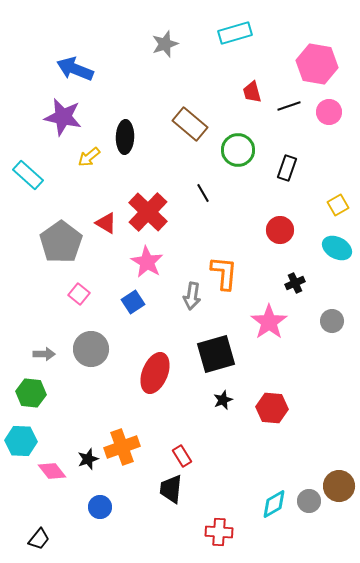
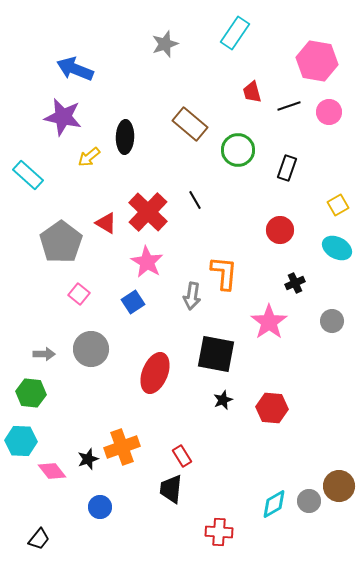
cyan rectangle at (235, 33): rotated 40 degrees counterclockwise
pink hexagon at (317, 64): moved 3 px up
black line at (203, 193): moved 8 px left, 7 px down
black square at (216, 354): rotated 27 degrees clockwise
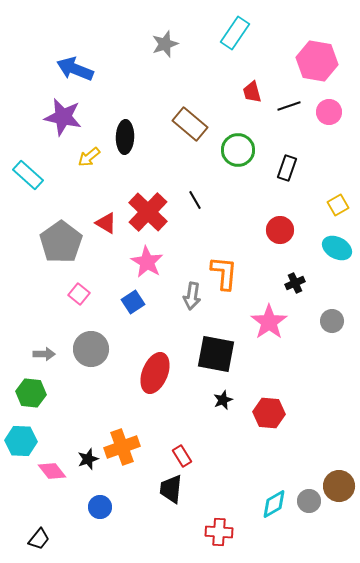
red hexagon at (272, 408): moved 3 px left, 5 px down
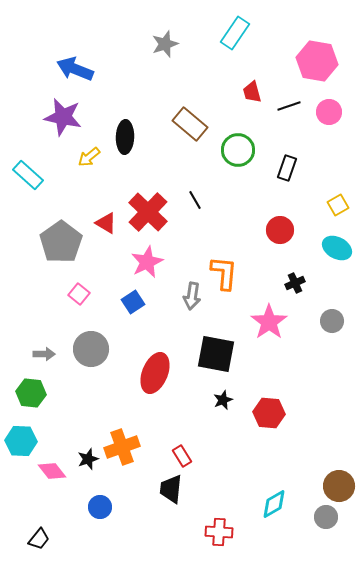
pink star at (147, 262): rotated 16 degrees clockwise
gray circle at (309, 501): moved 17 px right, 16 px down
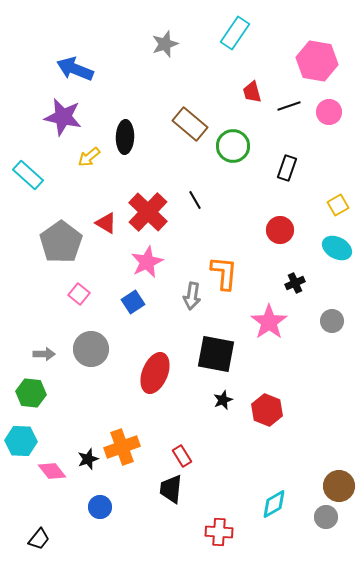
green circle at (238, 150): moved 5 px left, 4 px up
red hexagon at (269, 413): moved 2 px left, 3 px up; rotated 16 degrees clockwise
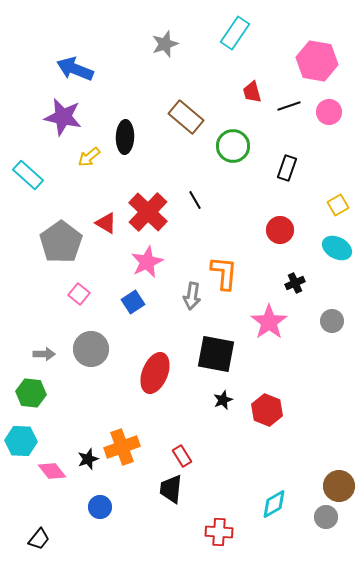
brown rectangle at (190, 124): moved 4 px left, 7 px up
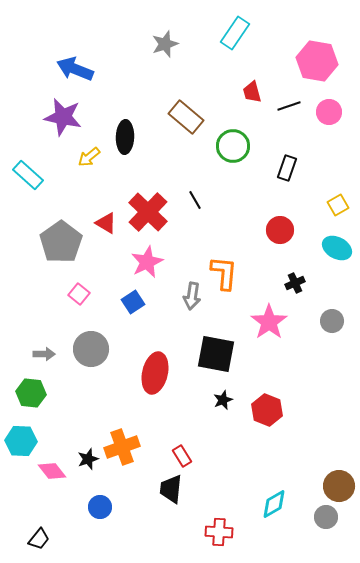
red ellipse at (155, 373): rotated 9 degrees counterclockwise
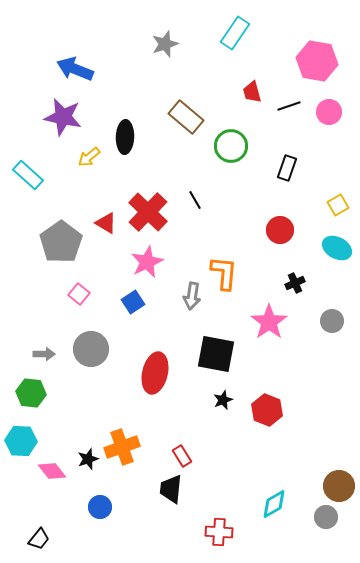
green circle at (233, 146): moved 2 px left
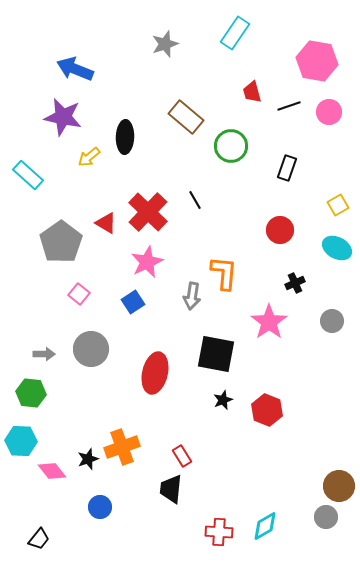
cyan diamond at (274, 504): moved 9 px left, 22 px down
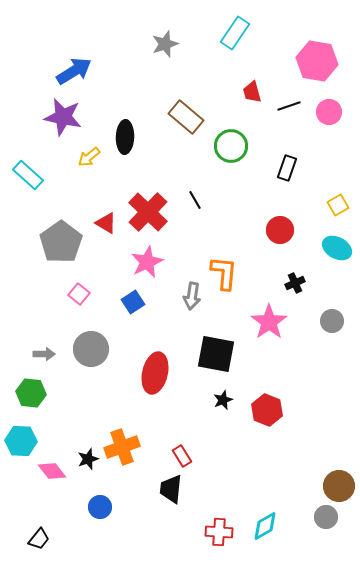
blue arrow at (75, 69): moved 1 px left, 2 px down; rotated 126 degrees clockwise
